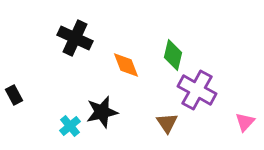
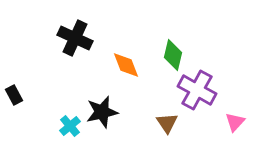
pink triangle: moved 10 px left
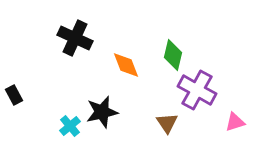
pink triangle: rotated 30 degrees clockwise
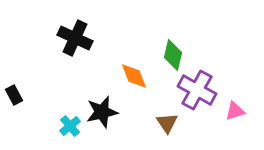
orange diamond: moved 8 px right, 11 px down
pink triangle: moved 11 px up
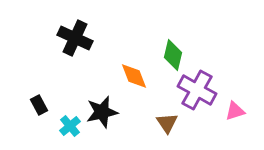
black rectangle: moved 25 px right, 10 px down
